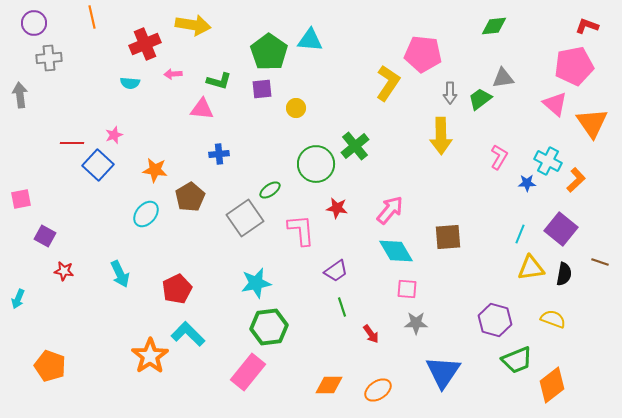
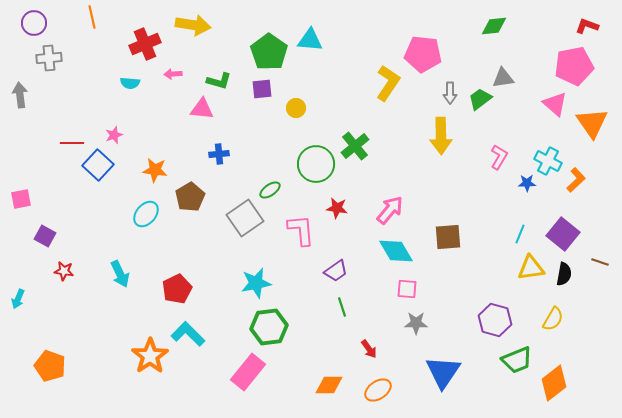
purple square at (561, 229): moved 2 px right, 5 px down
yellow semicircle at (553, 319): rotated 100 degrees clockwise
red arrow at (371, 334): moved 2 px left, 15 px down
orange diamond at (552, 385): moved 2 px right, 2 px up
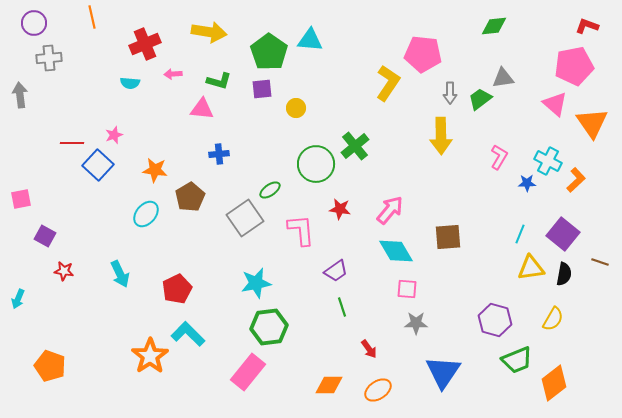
yellow arrow at (193, 25): moved 16 px right, 7 px down
red star at (337, 208): moved 3 px right, 1 px down
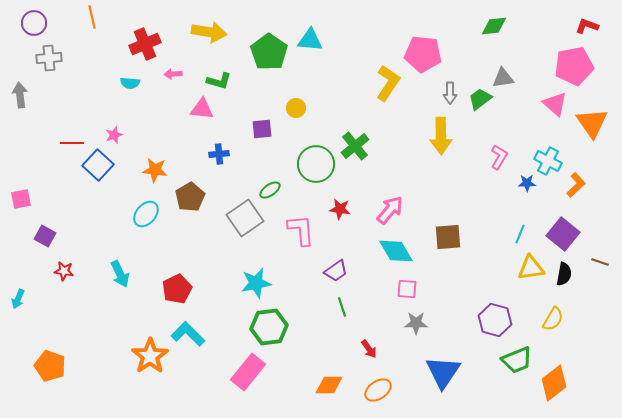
purple square at (262, 89): moved 40 px down
orange L-shape at (576, 180): moved 5 px down
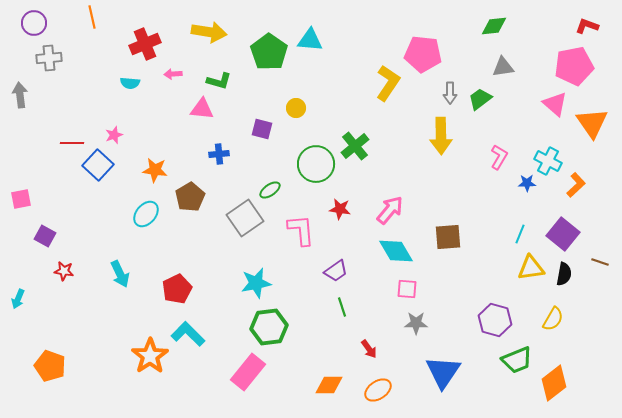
gray triangle at (503, 78): moved 11 px up
purple square at (262, 129): rotated 20 degrees clockwise
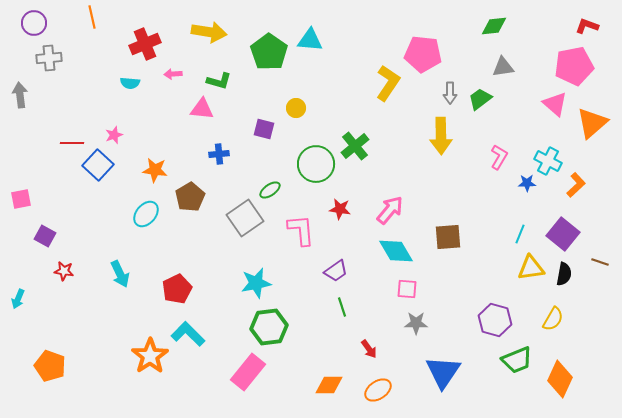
orange triangle at (592, 123): rotated 24 degrees clockwise
purple square at (262, 129): moved 2 px right
orange diamond at (554, 383): moved 6 px right, 4 px up; rotated 27 degrees counterclockwise
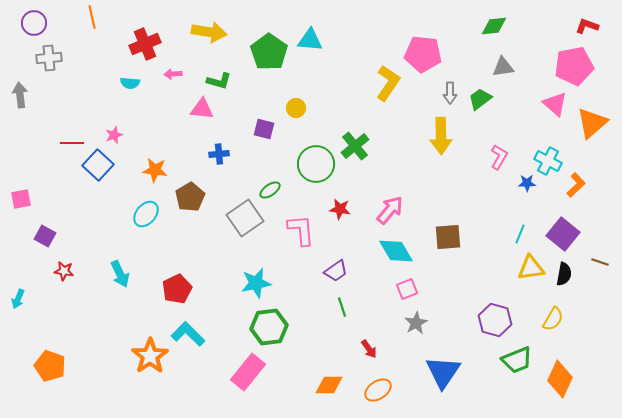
pink square at (407, 289): rotated 25 degrees counterclockwise
gray star at (416, 323): rotated 30 degrees counterclockwise
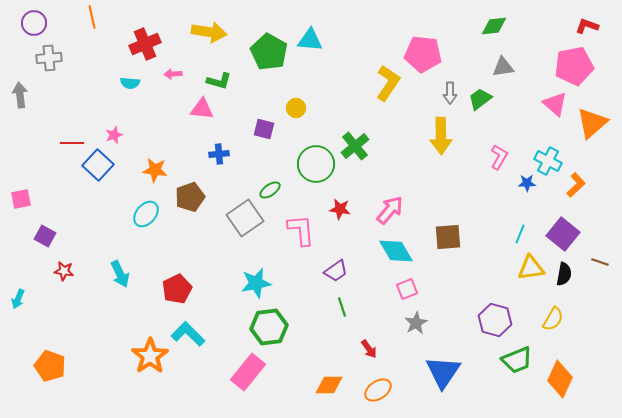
green pentagon at (269, 52): rotated 6 degrees counterclockwise
brown pentagon at (190, 197): rotated 12 degrees clockwise
